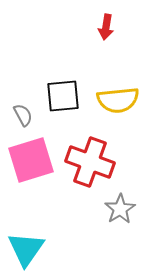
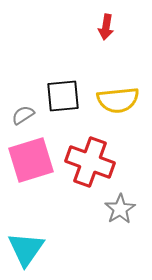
gray semicircle: rotated 95 degrees counterclockwise
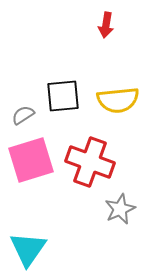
red arrow: moved 2 px up
gray star: rotated 8 degrees clockwise
cyan triangle: moved 2 px right
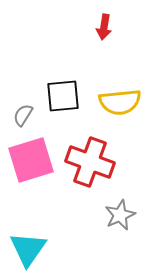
red arrow: moved 2 px left, 2 px down
yellow semicircle: moved 2 px right, 2 px down
gray semicircle: rotated 25 degrees counterclockwise
gray star: moved 6 px down
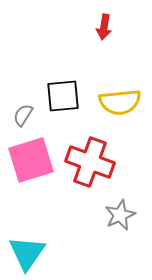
cyan triangle: moved 1 px left, 4 px down
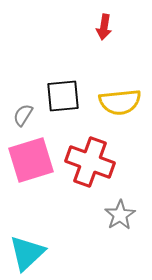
gray star: rotated 8 degrees counterclockwise
cyan triangle: rotated 12 degrees clockwise
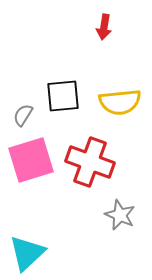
gray star: rotated 16 degrees counterclockwise
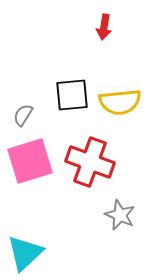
black square: moved 9 px right, 1 px up
pink square: moved 1 px left, 1 px down
cyan triangle: moved 2 px left
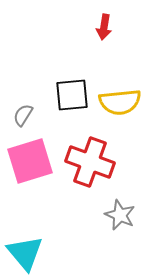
cyan triangle: rotated 27 degrees counterclockwise
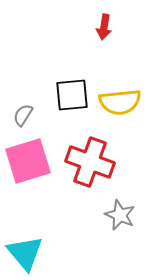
pink square: moved 2 px left
